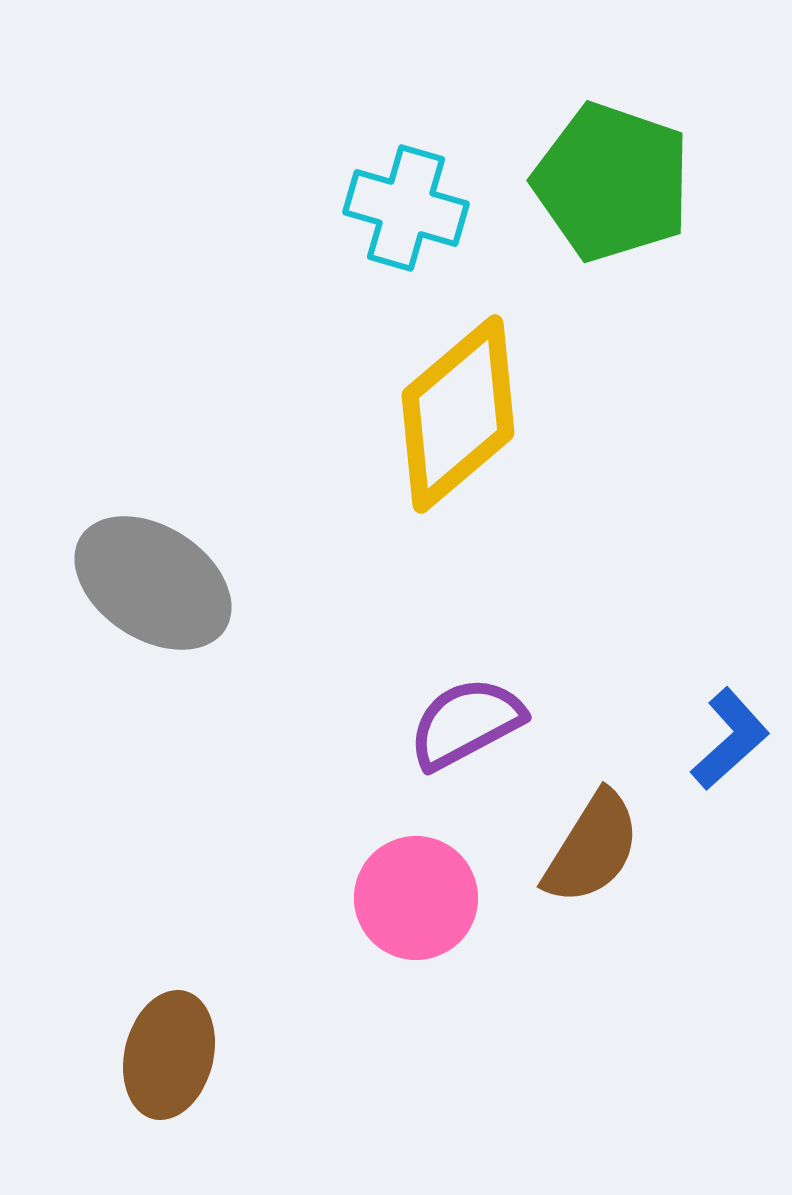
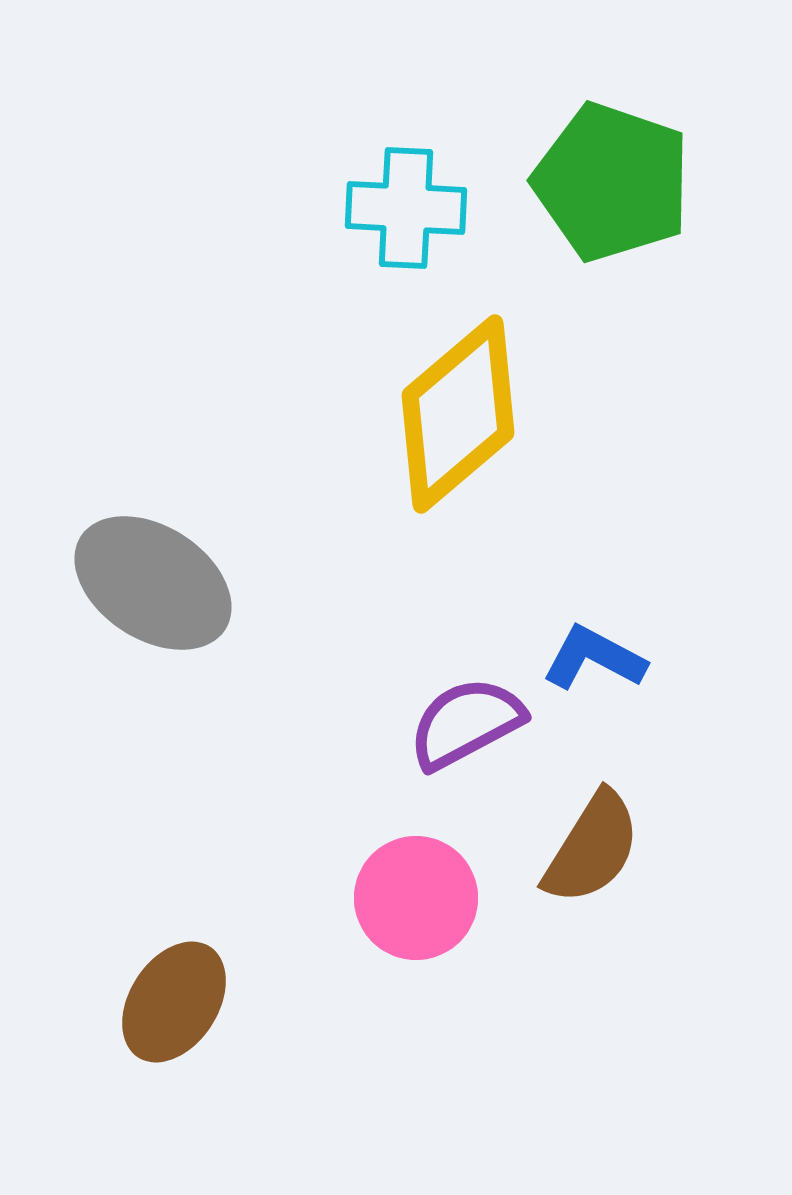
cyan cross: rotated 13 degrees counterclockwise
blue L-shape: moved 136 px left, 81 px up; rotated 110 degrees counterclockwise
brown ellipse: moved 5 px right, 53 px up; rotated 19 degrees clockwise
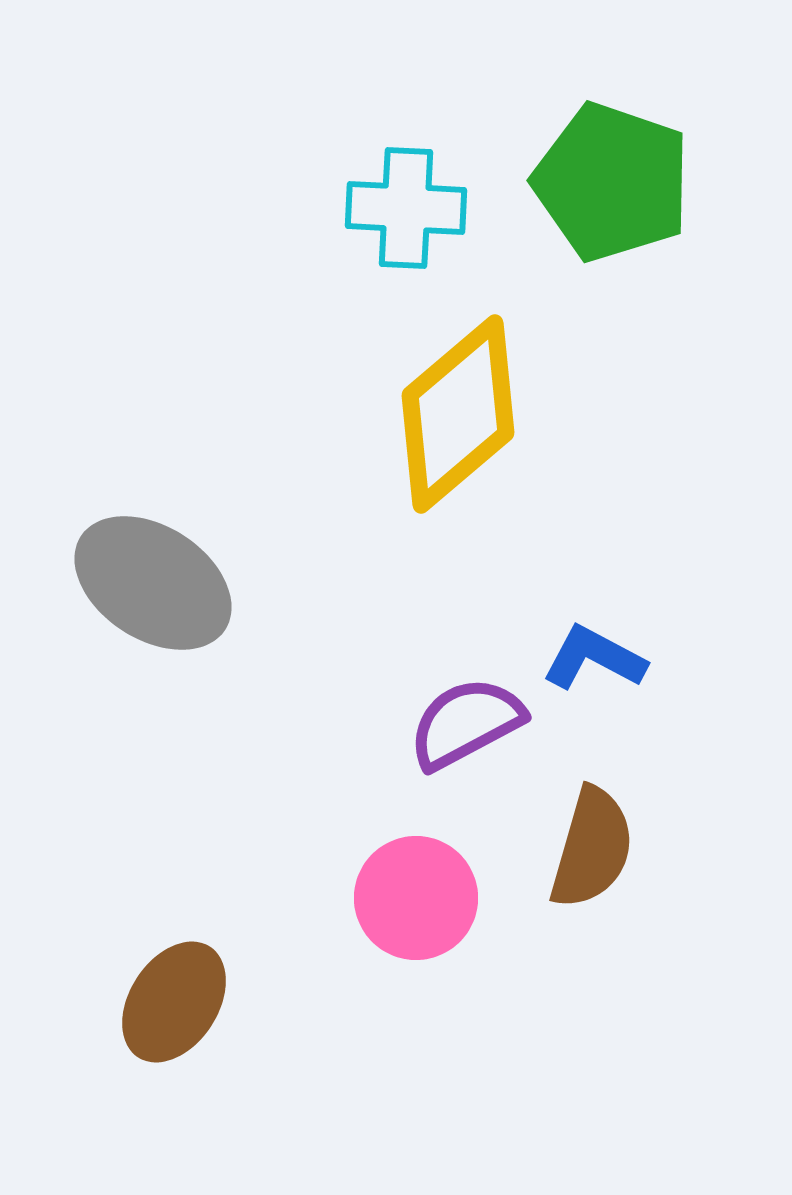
brown semicircle: rotated 16 degrees counterclockwise
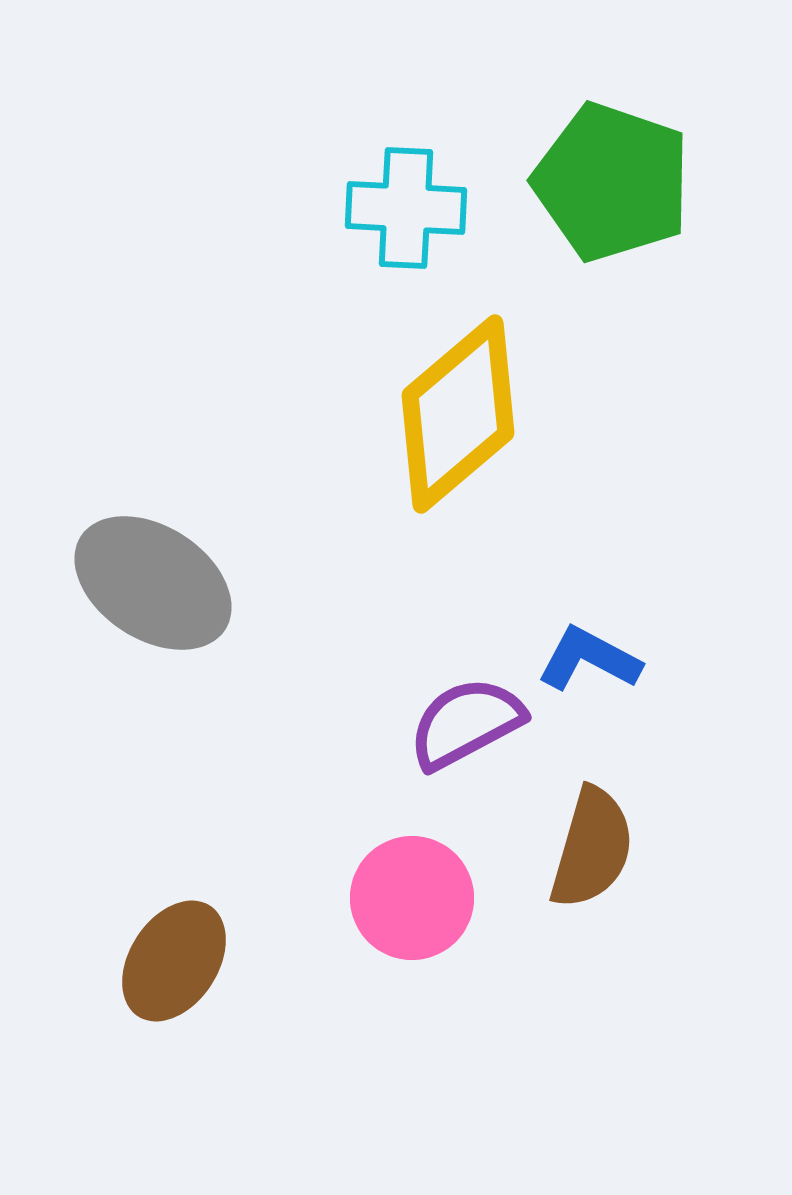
blue L-shape: moved 5 px left, 1 px down
pink circle: moved 4 px left
brown ellipse: moved 41 px up
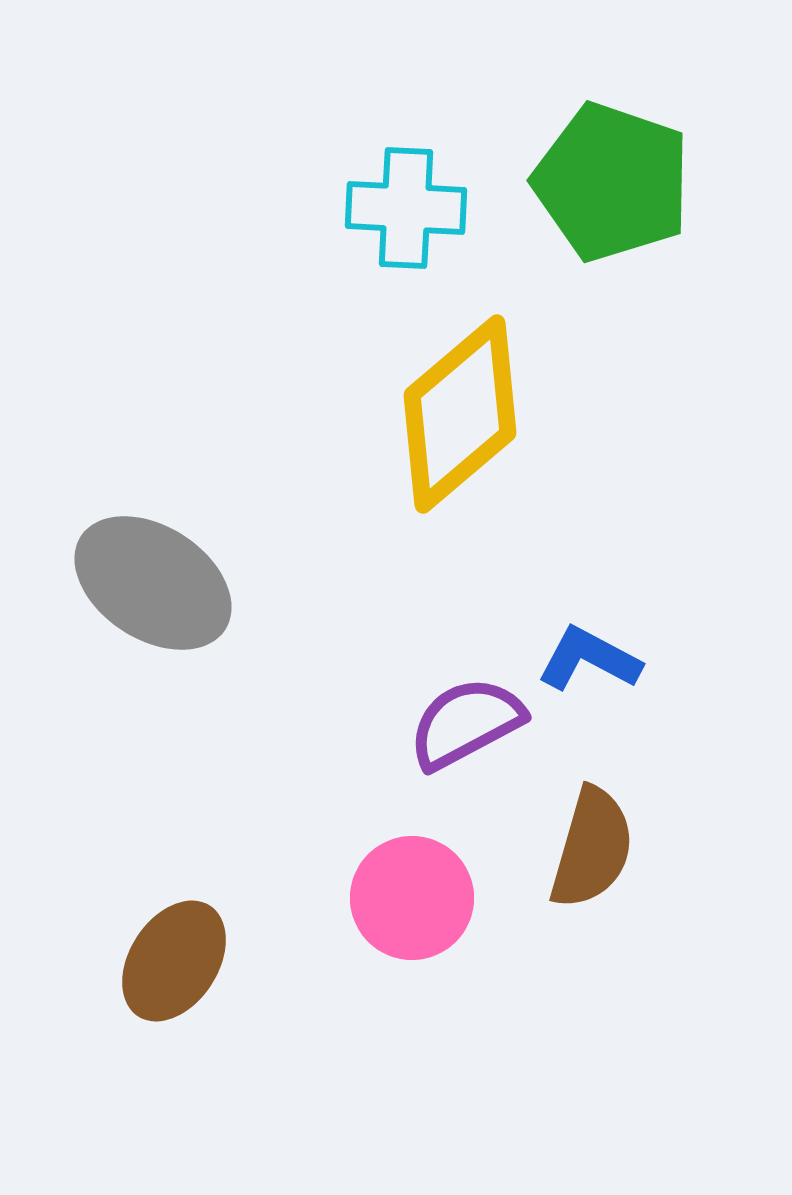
yellow diamond: moved 2 px right
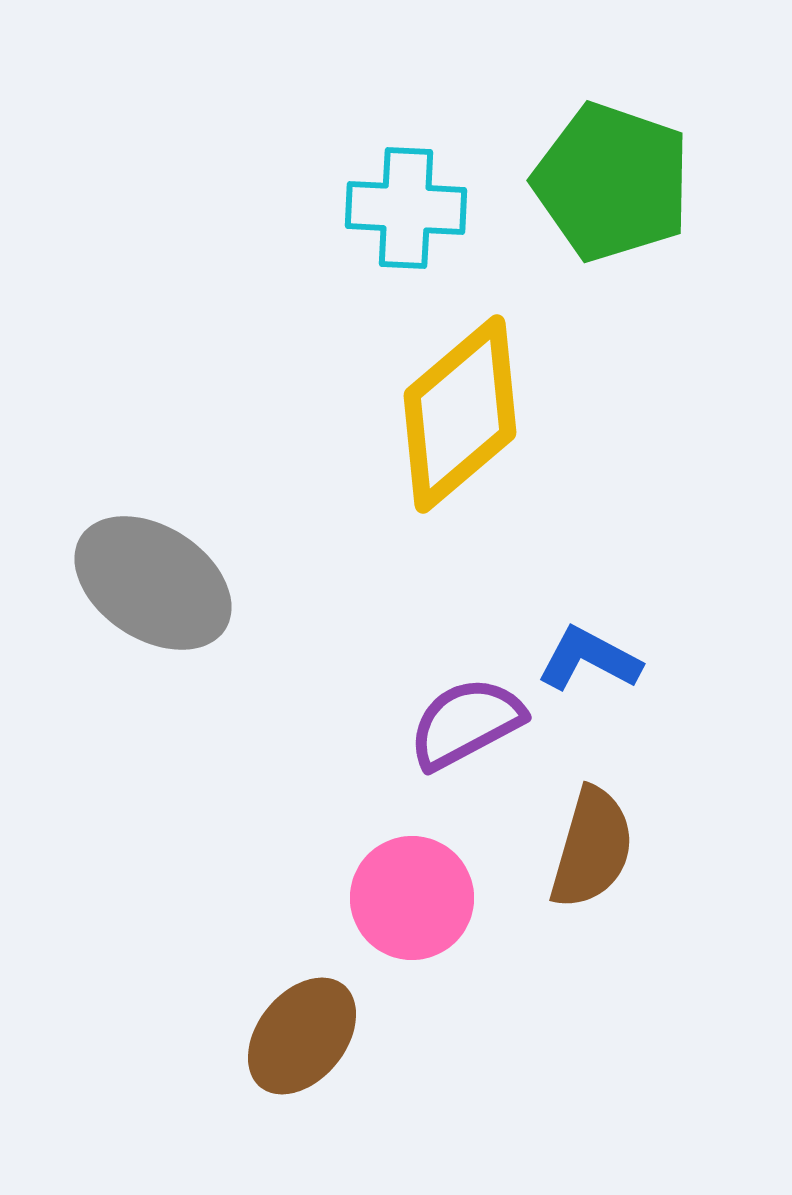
brown ellipse: moved 128 px right, 75 px down; rotated 6 degrees clockwise
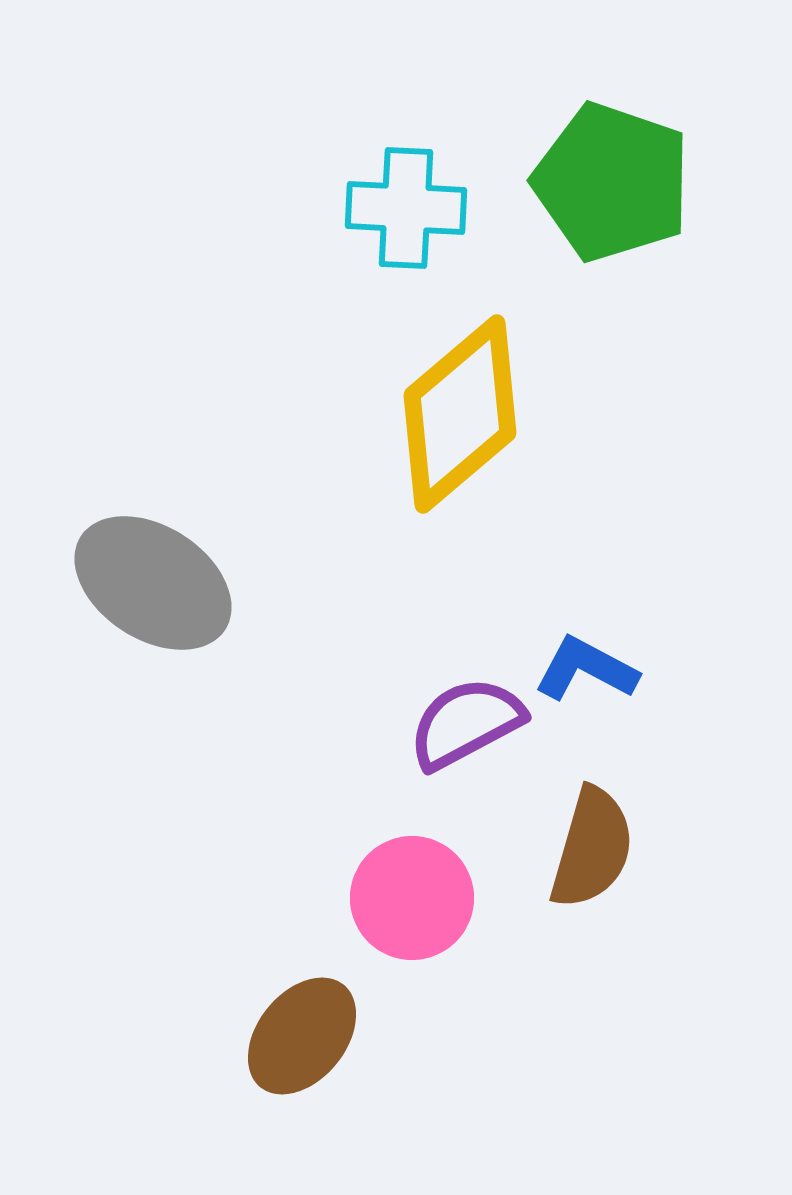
blue L-shape: moved 3 px left, 10 px down
